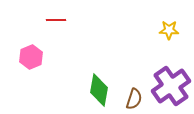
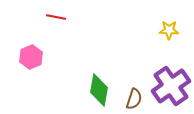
red line: moved 3 px up; rotated 12 degrees clockwise
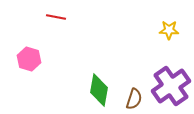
pink hexagon: moved 2 px left, 2 px down; rotated 20 degrees counterclockwise
